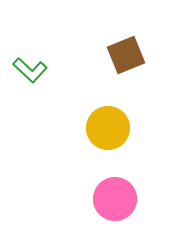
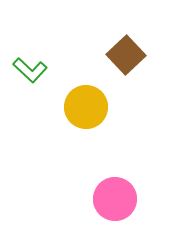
brown square: rotated 21 degrees counterclockwise
yellow circle: moved 22 px left, 21 px up
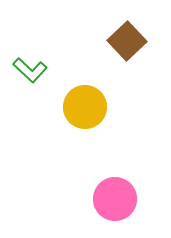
brown square: moved 1 px right, 14 px up
yellow circle: moved 1 px left
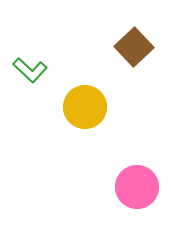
brown square: moved 7 px right, 6 px down
pink circle: moved 22 px right, 12 px up
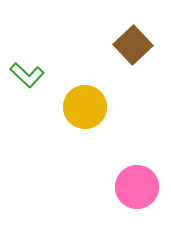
brown square: moved 1 px left, 2 px up
green L-shape: moved 3 px left, 5 px down
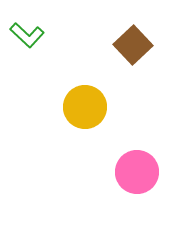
green L-shape: moved 40 px up
pink circle: moved 15 px up
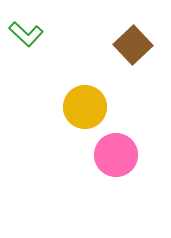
green L-shape: moved 1 px left, 1 px up
pink circle: moved 21 px left, 17 px up
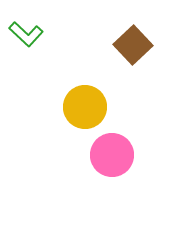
pink circle: moved 4 px left
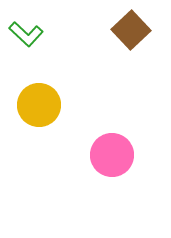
brown square: moved 2 px left, 15 px up
yellow circle: moved 46 px left, 2 px up
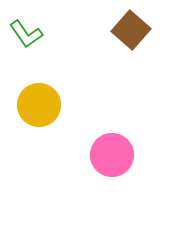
brown square: rotated 6 degrees counterclockwise
green L-shape: rotated 12 degrees clockwise
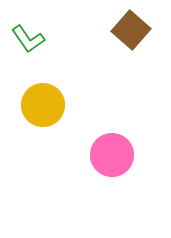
green L-shape: moved 2 px right, 5 px down
yellow circle: moved 4 px right
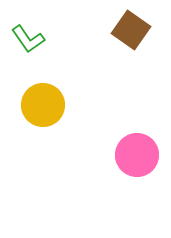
brown square: rotated 6 degrees counterclockwise
pink circle: moved 25 px right
